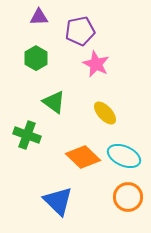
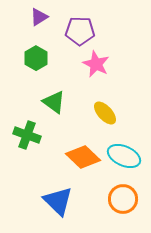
purple triangle: rotated 30 degrees counterclockwise
purple pentagon: rotated 12 degrees clockwise
orange circle: moved 5 px left, 2 px down
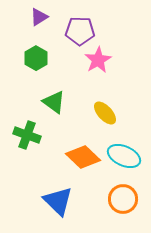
pink star: moved 2 px right, 4 px up; rotated 16 degrees clockwise
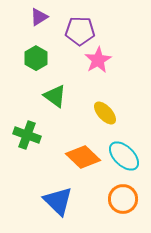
green triangle: moved 1 px right, 6 px up
cyan ellipse: rotated 20 degrees clockwise
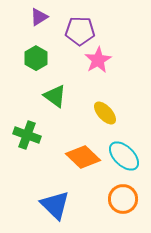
blue triangle: moved 3 px left, 4 px down
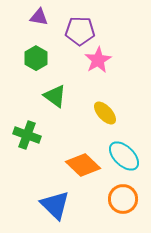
purple triangle: rotated 42 degrees clockwise
orange diamond: moved 8 px down
